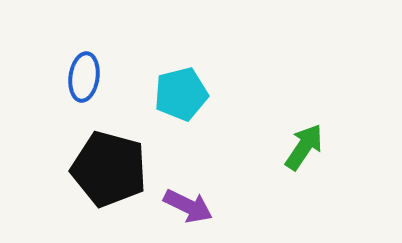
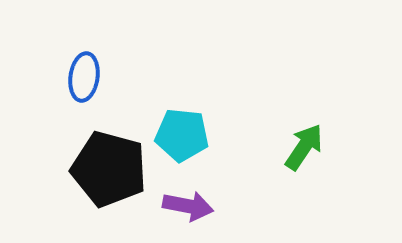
cyan pentagon: moved 1 px right, 41 px down; rotated 20 degrees clockwise
purple arrow: rotated 15 degrees counterclockwise
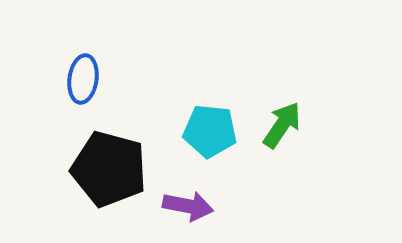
blue ellipse: moved 1 px left, 2 px down
cyan pentagon: moved 28 px right, 4 px up
green arrow: moved 22 px left, 22 px up
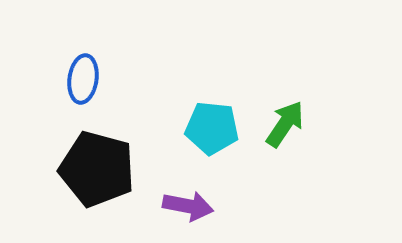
green arrow: moved 3 px right, 1 px up
cyan pentagon: moved 2 px right, 3 px up
black pentagon: moved 12 px left
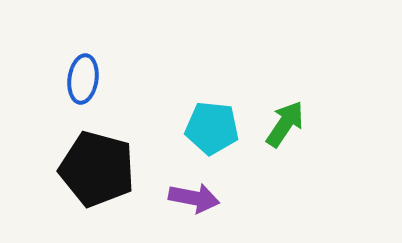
purple arrow: moved 6 px right, 8 px up
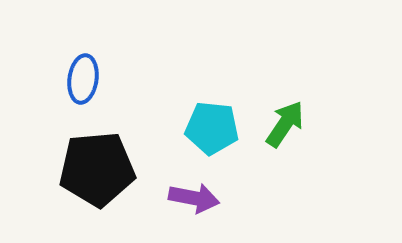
black pentagon: rotated 20 degrees counterclockwise
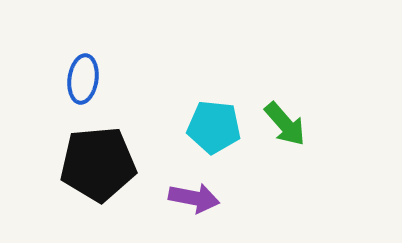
green arrow: rotated 105 degrees clockwise
cyan pentagon: moved 2 px right, 1 px up
black pentagon: moved 1 px right, 5 px up
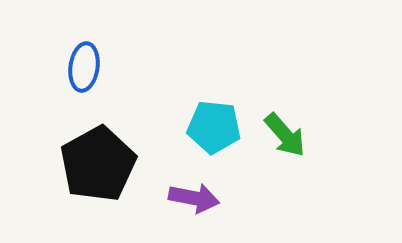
blue ellipse: moved 1 px right, 12 px up
green arrow: moved 11 px down
black pentagon: rotated 24 degrees counterclockwise
